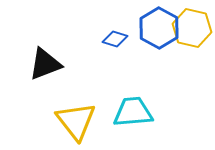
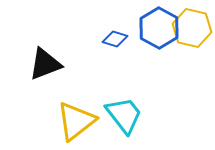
cyan trapezoid: moved 9 px left, 3 px down; rotated 57 degrees clockwise
yellow triangle: rotated 30 degrees clockwise
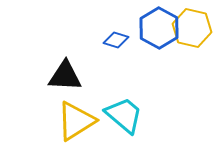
blue diamond: moved 1 px right, 1 px down
black triangle: moved 20 px right, 12 px down; rotated 24 degrees clockwise
cyan trapezoid: rotated 12 degrees counterclockwise
yellow triangle: rotated 6 degrees clockwise
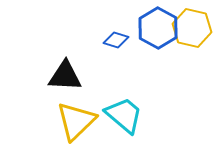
blue hexagon: moved 1 px left
yellow triangle: rotated 12 degrees counterclockwise
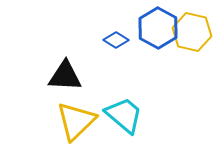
yellow hexagon: moved 4 px down
blue diamond: rotated 15 degrees clockwise
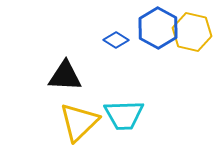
cyan trapezoid: rotated 138 degrees clockwise
yellow triangle: moved 3 px right, 1 px down
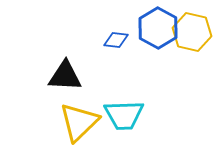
blue diamond: rotated 25 degrees counterclockwise
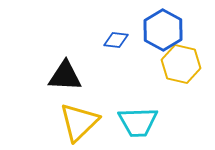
blue hexagon: moved 5 px right, 2 px down
yellow hexagon: moved 11 px left, 32 px down
cyan trapezoid: moved 14 px right, 7 px down
